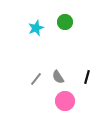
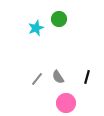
green circle: moved 6 px left, 3 px up
gray line: moved 1 px right
pink circle: moved 1 px right, 2 px down
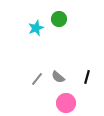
gray semicircle: rotated 16 degrees counterclockwise
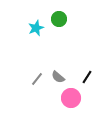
black line: rotated 16 degrees clockwise
pink circle: moved 5 px right, 5 px up
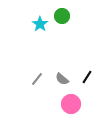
green circle: moved 3 px right, 3 px up
cyan star: moved 4 px right, 4 px up; rotated 14 degrees counterclockwise
gray semicircle: moved 4 px right, 2 px down
pink circle: moved 6 px down
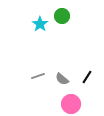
gray line: moved 1 px right, 3 px up; rotated 32 degrees clockwise
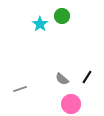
gray line: moved 18 px left, 13 px down
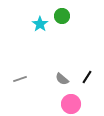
gray line: moved 10 px up
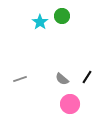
cyan star: moved 2 px up
pink circle: moved 1 px left
